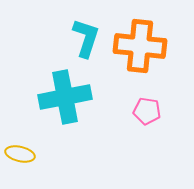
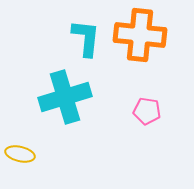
cyan L-shape: rotated 12 degrees counterclockwise
orange cross: moved 11 px up
cyan cross: rotated 6 degrees counterclockwise
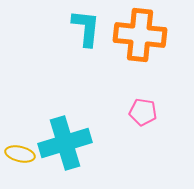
cyan L-shape: moved 10 px up
cyan cross: moved 46 px down
pink pentagon: moved 4 px left, 1 px down
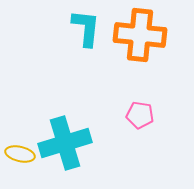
pink pentagon: moved 3 px left, 3 px down
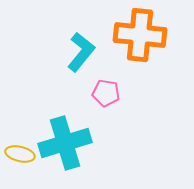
cyan L-shape: moved 5 px left, 24 px down; rotated 33 degrees clockwise
pink pentagon: moved 34 px left, 22 px up
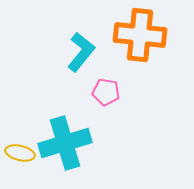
pink pentagon: moved 1 px up
yellow ellipse: moved 1 px up
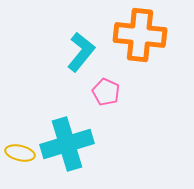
pink pentagon: rotated 16 degrees clockwise
cyan cross: moved 2 px right, 1 px down
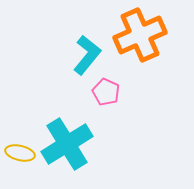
orange cross: rotated 30 degrees counterclockwise
cyan L-shape: moved 6 px right, 3 px down
cyan cross: rotated 15 degrees counterclockwise
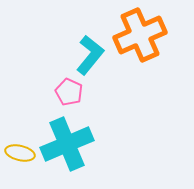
cyan L-shape: moved 3 px right
pink pentagon: moved 37 px left
cyan cross: rotated 9 degrees clockwise
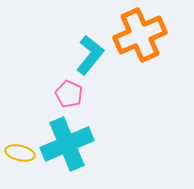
pink pentagon: moved 2 px down
